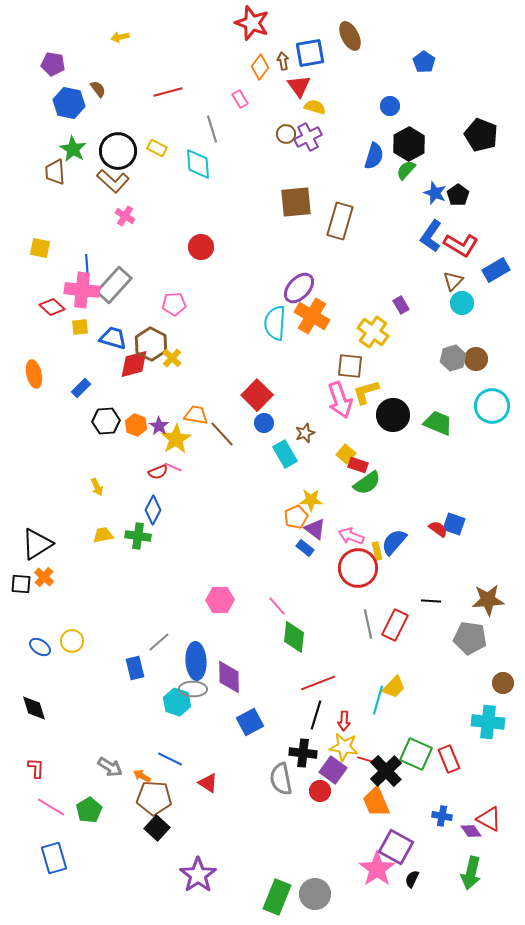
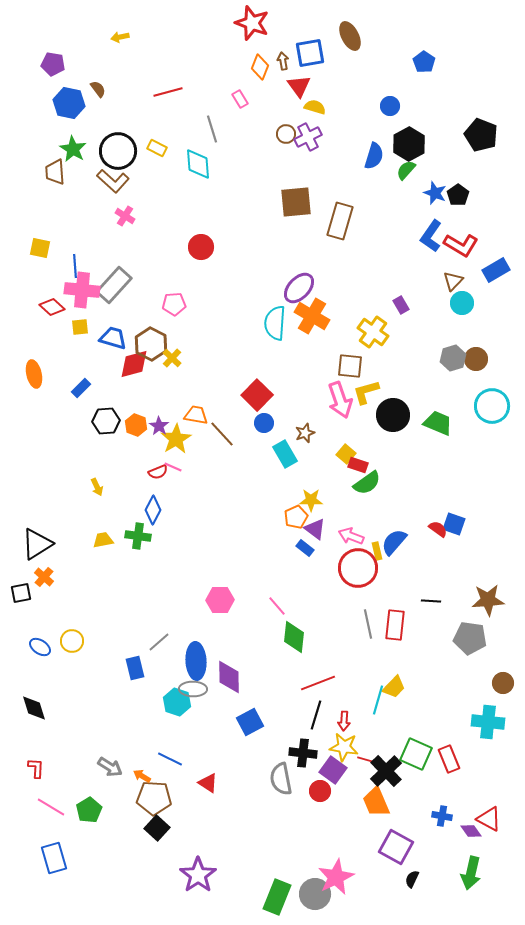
orange diamond at (260, 67): rotated 15 degrees counterclockwise
blue line at (87, 266): moved 12 px left
yellow trapezoid at (103, 535): moved 5 px down
black square at (21, 584): moved 9 px down; rotated 15 degrees counterclockwise
red rectangle at (395, 625): rotated 20 degrees counterclockwise
pink star at (377, 869): moved 41 px left, 8 px down; rotated 9 degrees clockwise
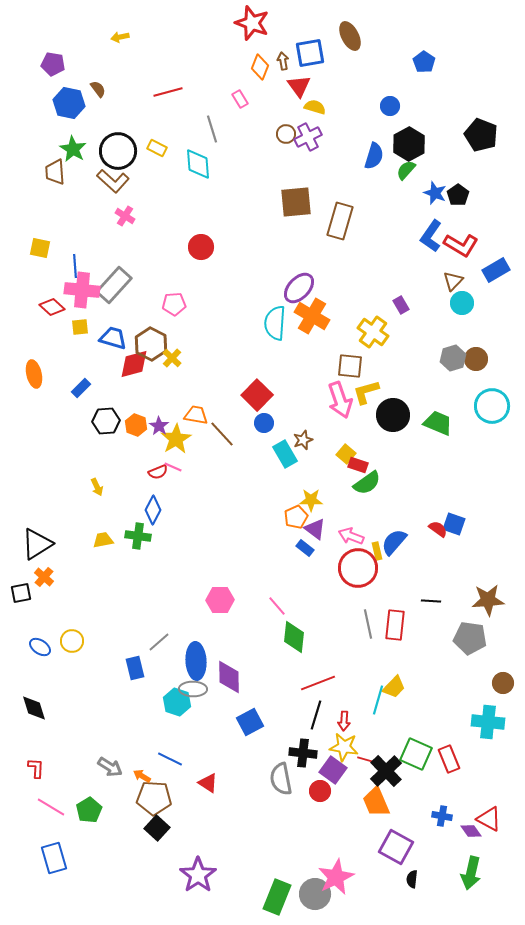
brown star at (305, 433): moved 2 px left, 7 px down
black semicircle at (412, 879): rotated 18 degrees counterclockwise
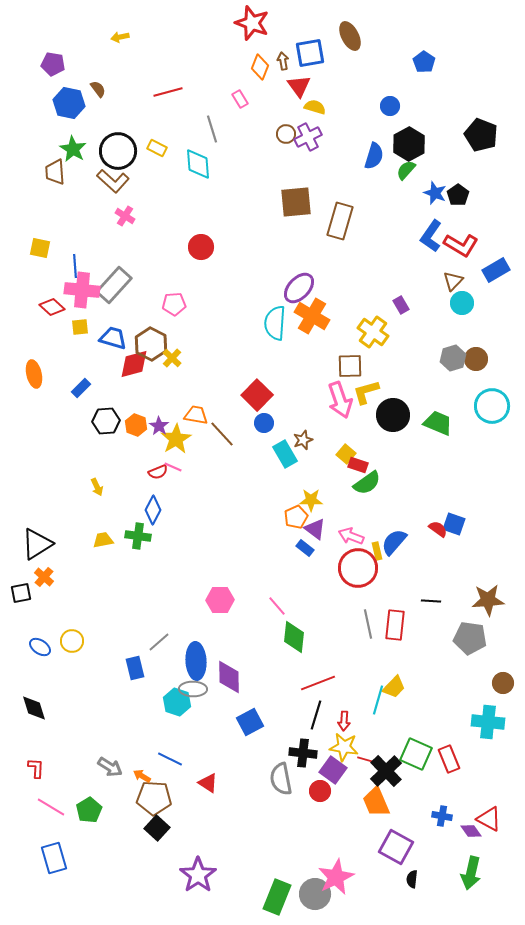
brown square at (350, 366): rotated 8 degrees counterclockwise
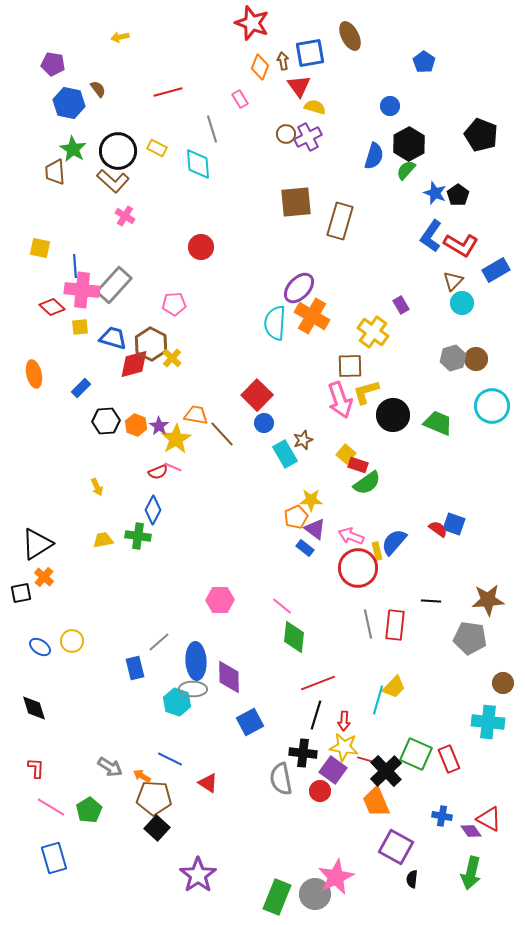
pink line at (277, 606): moved 5 px right; rotated 10 degrees counterclockwise
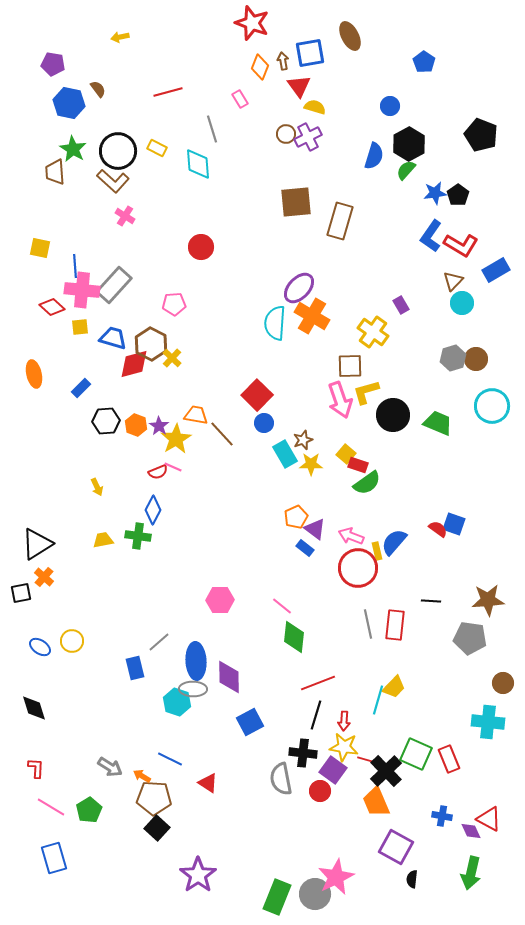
blue star at (435, 193): rotated 30 degrees counterclockwise
yellow star at (311, 500): moved 36 px up
purple diamond at (471, 831): rotated 10 degrees clockwise
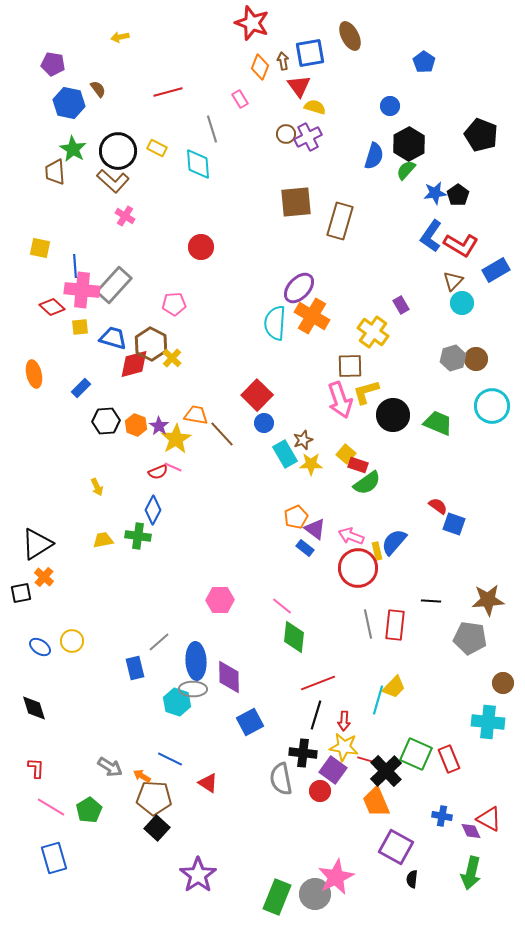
red semicircle at (438, 529): moved 23 px up
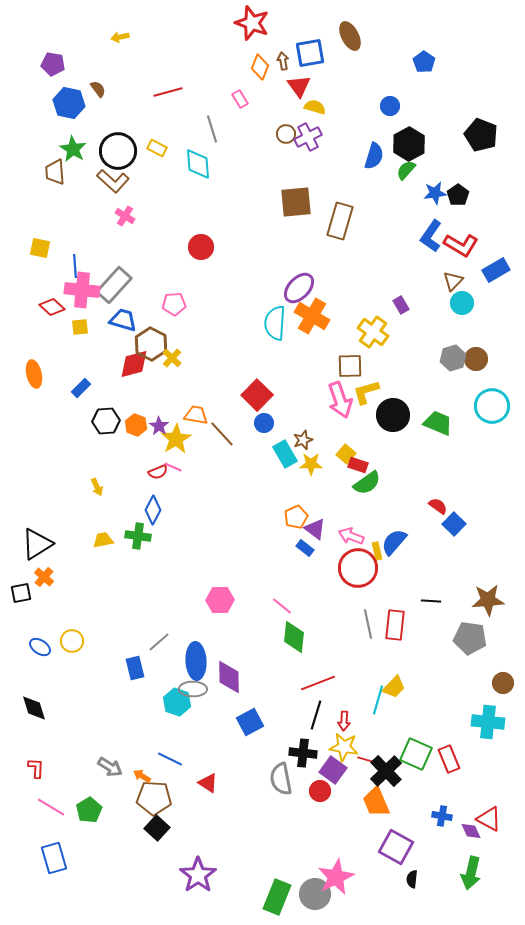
blue trapezoid at (113, 338): moved 10 px right, 18 px up
blue square at (454, 524): rotated 25 degrees clockwise
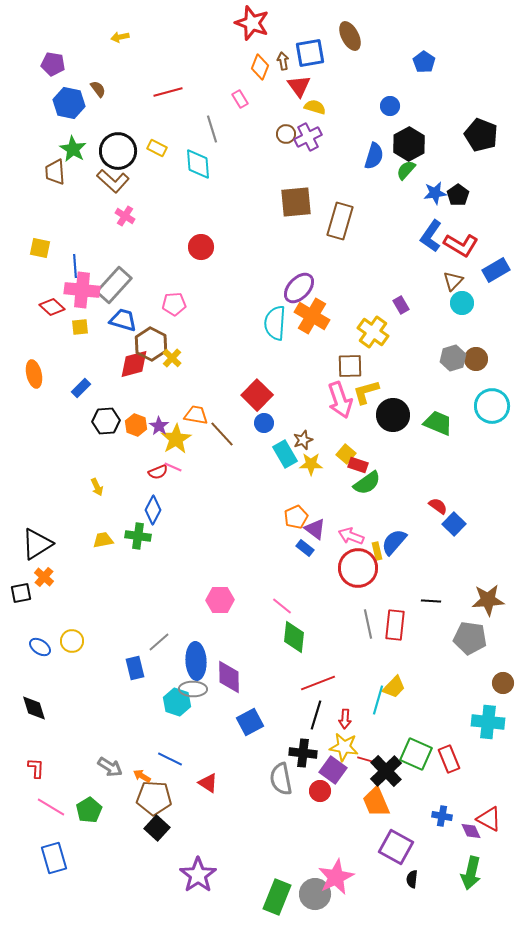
red arrow at (344, 721): moved 1 px right, 2 px up
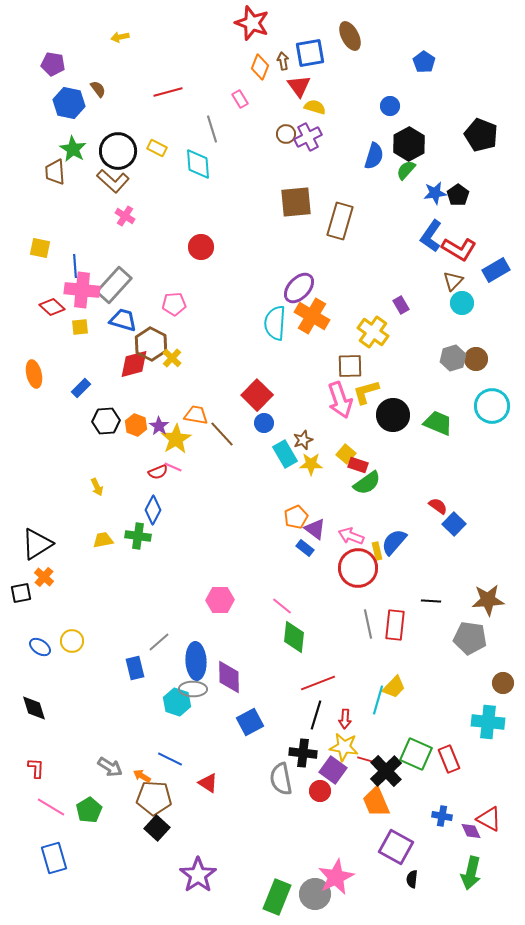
red L-shape at (461, 245): moved 2 px left, 4 px down
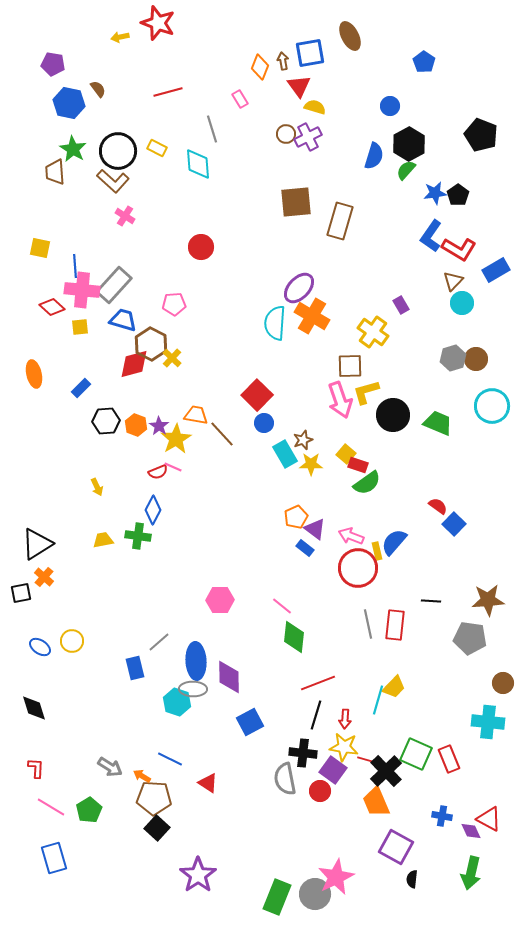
red star at (252, 23): moved 94 px left
gray semicircle at (281, 779): moved 4 px right
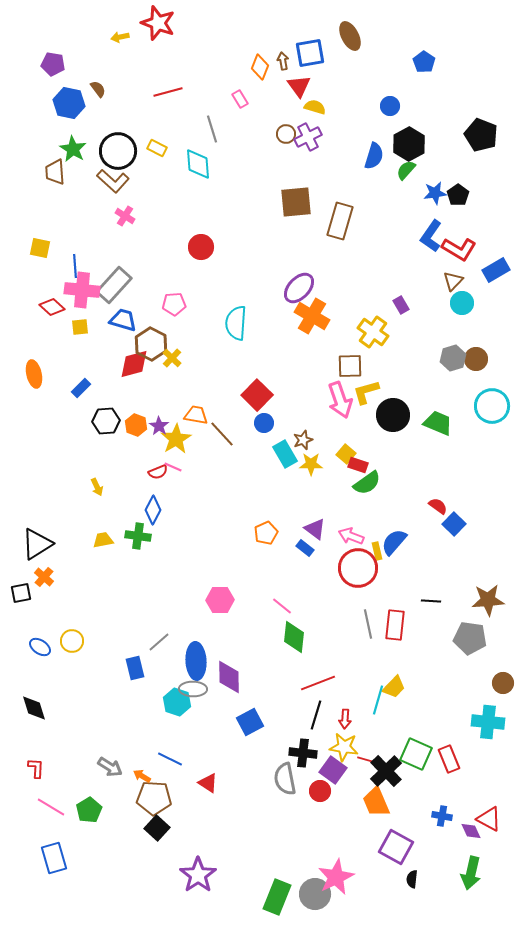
cyan semicircle at (275, 323): moved 39 px left
orange pentagon at (296, 517): moved 30 px left, 16 px down
